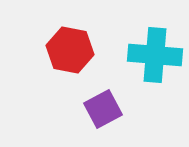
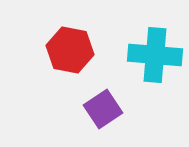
purple square: rotated 6 degrees counterclockwise
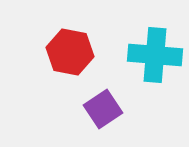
red hexagon: moved 2 px down
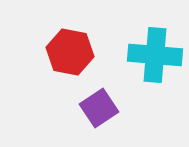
purple square: moved 4 px left, 1 px up
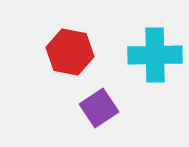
cyan cross: rotated 6 degrees counterclockwise
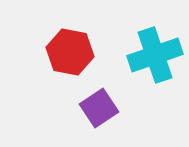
cyan cross: rotated 18 degrees counterclockwise
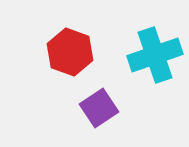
red hexagon: rotated 9 degrees clockwise
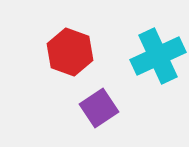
cyan cross: moved 3 px right, 1 px down; rotated 6 degrees counterclockwise
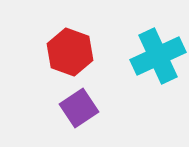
purple square: moved 20 px left
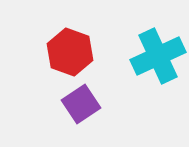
purple square: moved 2 px right, 4 px up
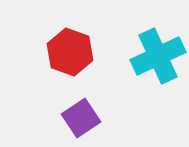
purple square: moved 14 px down
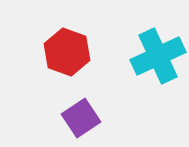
red hexagon: moved 3 px left
